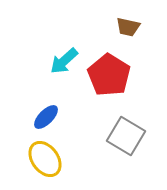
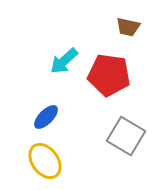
red pentagon: rotated 24 degrees counterclockwise
yellow ellipse: moved 2 px down
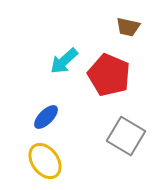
red pentagon: rotated 15 degrees clockwise
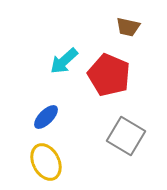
yellow ellipse: moved 1 px right, 1 px down; rotated 9 degrees clockwise
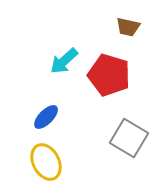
red pentagon: rotated 6 degrees counterclockwise
gray square: moved 3 px right, 2 px down
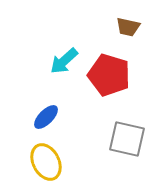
gray square: moved 2 px left, 1 px down; rotated 18 degrees counterclockwise
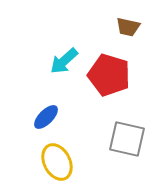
yellow ellipse: moved 11 px right
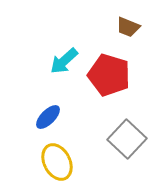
brown trapezoid: rotated 10 degrees clockwise
blue ellipse: moved 2 px right
gray square: rotated 30 degrees clockwise
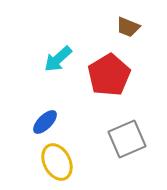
cyan arrow: moved 6 px left, 2 px up
red pentagon: rotated 24 degrees clockwise
blue ellipse: moved 3 px left, 5 px down
gray square: rotated 24 degrees clockwise
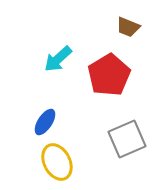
blue ellipse: rotated 12 degrees counterclockwise
